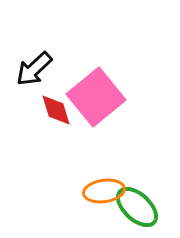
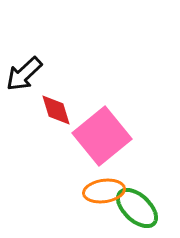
black arrow: moved 10 px left, 5 px down
pink square: moved 6 px right, 39 px down
green ellipse: moved 1 px down
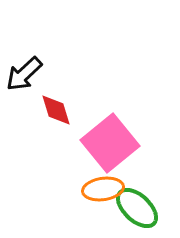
pink square: moved 8 px right, 7 px down
orange ellipse: moved 1 px left, 2 px up
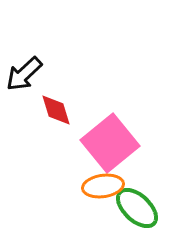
orange ellipse: moved 3 px up
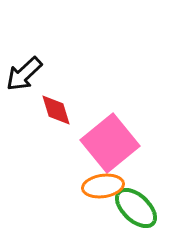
green ellipse: moved 1 px left
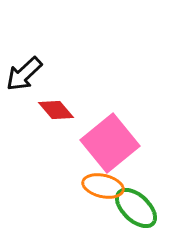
red diamond: rotated 24 degrees counterclockwise
orange ellipse: rotated 21 degrees clockwise
